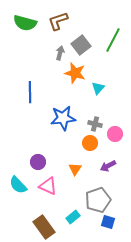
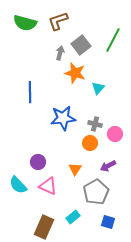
gray pentagon: moved 2 px left, 8 px up; rotated 10 degrees counterclockwise
brown rectangle: rotated 60 degrees clockwise
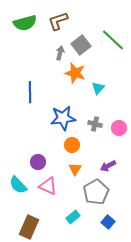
green semicircle: rotated 30 degrees counterclockwise
green line: rotated 75 degrees counterclockwise
pink circle: moved 4 px right, 6 px up
orange circle: moved 18 px left, 2 px down
blue square: rotated 24 degrees clockwise
brown rectangle: moved 15 px left
